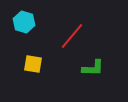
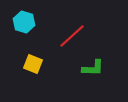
red line: rotated 8 degrees clockwise
yellow square: rotated 12 degrees clockwise
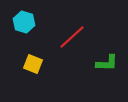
red line: moved 1 px down
green L-shape: moved 14 px right, 5 px up
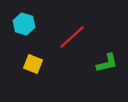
cyan hexagon: moved 2 px down
green L-shape: rotated 15 degrees counterclockwise
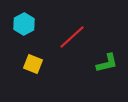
cyan hexagon: rotated 15 degrees clockwise
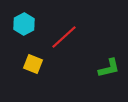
red line: moved 8 px left
green L-shape: moved 2 px right, 5 px down
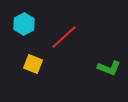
green L-shape: rotated 35 degrees clockwise
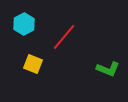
red line: rotated 8 degrees counterclockwise
green L-shape: moved 1 px left, 1 px down
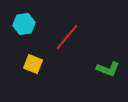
cyan hexagon: rotated 20 degrees clockwise
red line: moved 3 px right
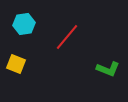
yellow square: moved 17 px left
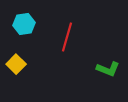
red line: rotated 24 degrees counterclockwise
yellow square: rotated 24 degrees clockwise
